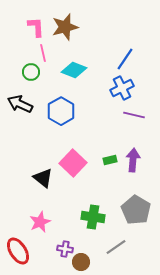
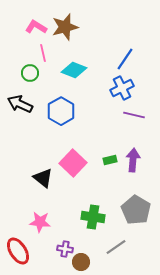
pink L-shape: rotated 55 degrees counterclockwise
green circle: moved 1 px left, 1 px down
pink star: rotated 30 degrees clockwise
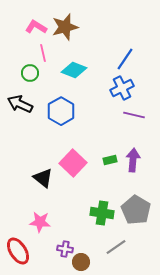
green cross: moved 9 px right, 4 px up
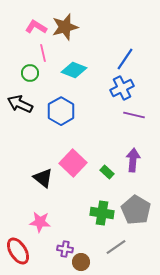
green rectangle: moved 3 px left, 12 px down; rotated 56 degrees clockwise
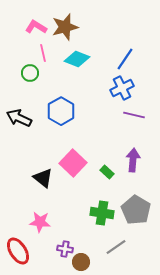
cyan diamond: moved 3 px right, 11 px up
black arrow: moved 1 px left, 14 px down
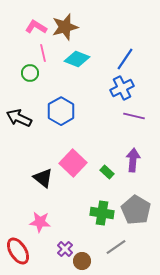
purple line: moved 1 px down
purple cross: rotated 35 degrees clockwise
brown circle: moved 1 px right, 1 px up
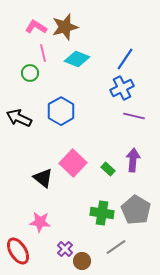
green rectangle: moved 1 px right, 3 px up
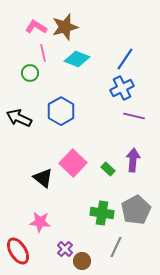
gray pentagon: rotated 12 degrees clockwise
gray line: rotated 30 degrees counterclockwise
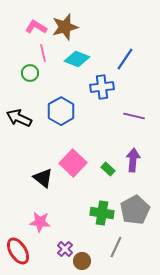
blue cross: moved 20 px left, 1 px up; rotated 20 degrees clockwise
gray pentagon: moved 1 px left
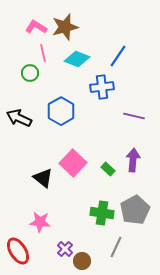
blue line: moved 7 px left, 3 px up
